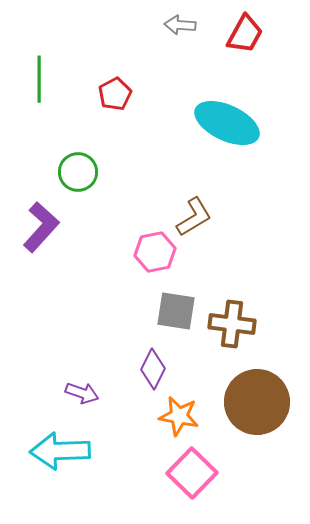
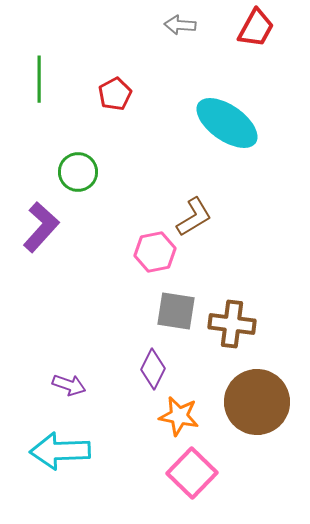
red trapezoid: moved 11 px right, 6 px up
cyan ellipse: rotated 10 degrees clockwise
purple arrow: moved 13 px left, 8 px up
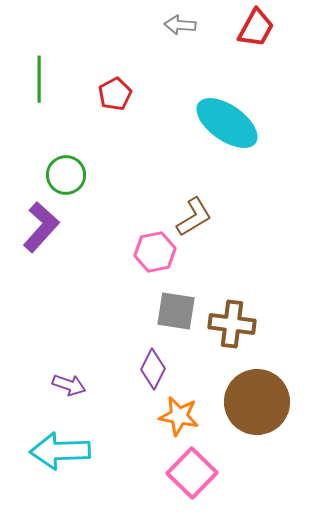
green circle: moved 12 px left, 3 px down
